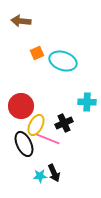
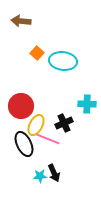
orange square: rotated 24 degrees counterclockwise
cyan ellipse: rotated 12 degrees counterclockwise
cyan cross: moved 2 px down
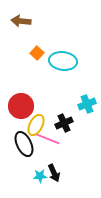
cyan cross: rotated 24 degrees counterclockwise
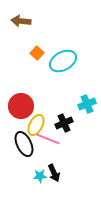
cyan ellipse: rotated 36 degrees counterclockwise
